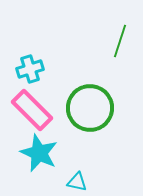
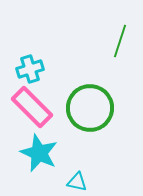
pink rectangle: moved 3 px up
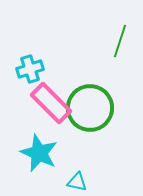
pink rectangle: moved 19 px right, 4 px up
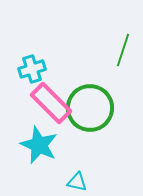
green line: moved 3 px right, 9 px down
cyan cross: moved 2 px right
cyan star: moved 8 px up
